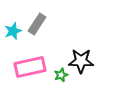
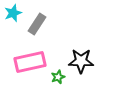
cyan star: moved 18 px up
pink rectangle: moved 5 px up
green star: moved 3 px left, 2 px down
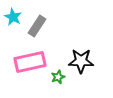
cyan star: moved 4 px down; rotated 24 degrees counterclockwise
gray rectangle: moved 2 px down
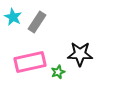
gray rectangle: moved 4 px up
black star: moved 1 px left, 7 px up
green star: moved 5 px up
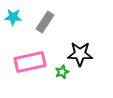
cyan star: rotated 24 degrees counterclockwise
gray rectangle: moved 8 px right
green star: moved 4 px right
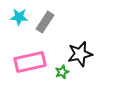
cyan star: moved 6 px right
black star: rotated 15 degrees counterclockwise
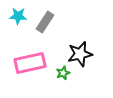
cyan star: moved 1 px left, 1 px up
pink rectangle: moved 1 px down
green star: moved 1 px right, 1 px down
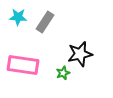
cyan star: moved 1 px down
pink rectangle: moved 7 px left, 2 px down; rotated 20 degrees clockwise
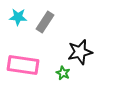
black star: moved 2 px up
green star: rotated 24 degrees counterclockwise
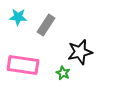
gray rectangle: moved 1 px right, 3 px down
